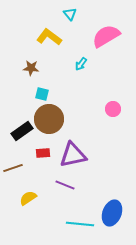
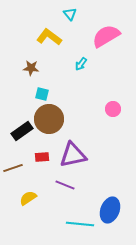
red rectangle: moved 1 px left, 4 px down
blue ellipse: moved 2 px left, 3 px up
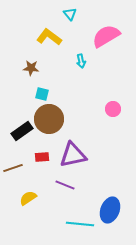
cyan arrow: moved 3 px up; rotated 48 degrees counterclockwise
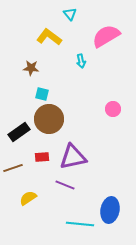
black rectangle: moved 3 px left, 1 px down
purple triangle: moved 2 px down
blue ellipse: rotated 10 degrees counterclockwise
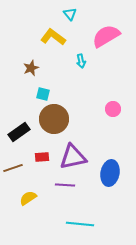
yellow L-shape: moved 4 px right
brown star: rotated 28 degrees counterclockwise
cyan square: moved 1 px right
brown circle: moved 5 px right
purple line: rotated 18 degrees counterclockwise
blue ellipse: moved 37 px up
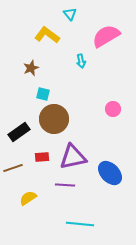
yellow L-shape: moved 6 px left, 2 px up
blue ellipse: rotated 55 degrees counterclockwise
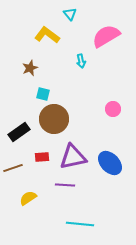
brown star: moved 1 px left
blue ellipse: moved 10 px up
